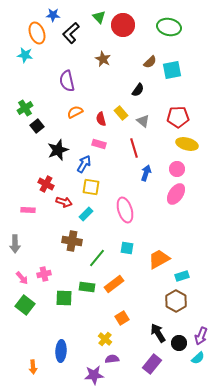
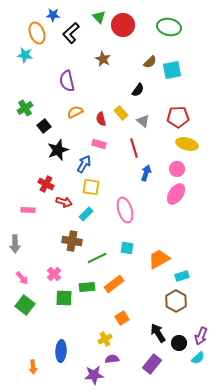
black square at (37, 126): moved 7 px right
green line at (97, 258): rotated 24 degrees clockwise
pink cross at (44, 274): moved 10 px right; rotated 32 degrees counterclockwise
green rectangle at (87, 287): rotated 14 degrees counterclockwise
yellow cross at (105, 339): rotated 24 degrees clockwise
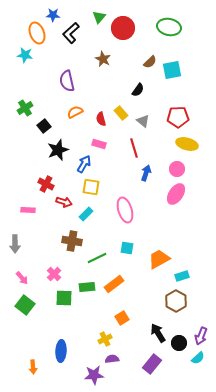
green triangle at (99, 17): rotated 24 degrees clockwise
red circle at (123, 25): moved 3 px down
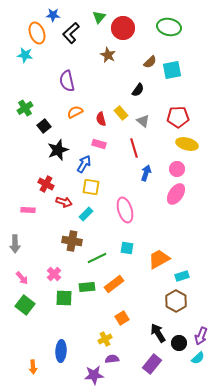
brown star at (103, 59): moved 5 px right, 4 px up
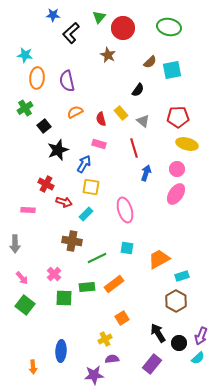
orange ellipse at (37, 33): moved 45 px down; rotated 25 degrees clockwise
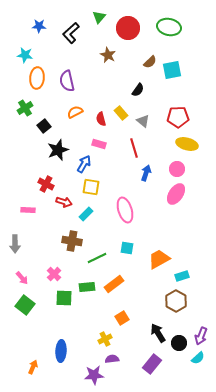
blue star at (53, 15): moved 14 px left, 11 px down
red circle at (123, 28): moved 5 px right
orange arrow at (33, 367): rotated 152 degrees counterclockwise
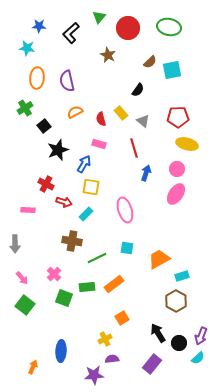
cyan star at (25, 55): moved 2 px right, 7 px up
green square at (64, 298): rotated 18 degrees clockwise
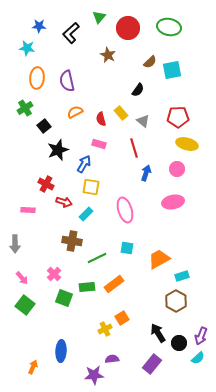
pink ellipse at (176, 194): moved 3 px left, 8 px down; rotated 45 degrees clockwise
yellow cross at (105, 339): moved 10 px up
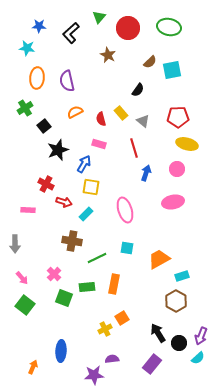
orange rectangle at (114, 284): rotated 42 degrees counterclockwise
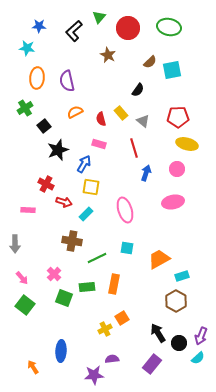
black L-shape at (71, 33): moved 3 px right, 2 px up
orange arrow at (33, 367): rotated 56 degrees counterclockwise
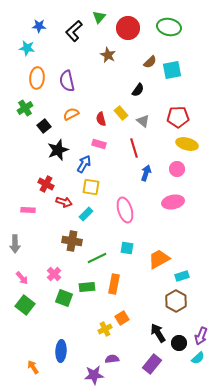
orange semicircle at (75, 112): moved 4 px left, 2 px down
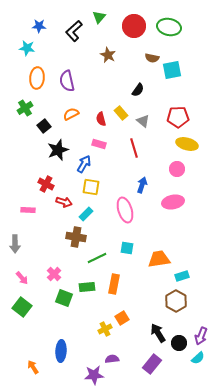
red circle at (128, 28): moved 6 px right, 2 px up
brown semicircle at (150, 62): moved 2 px right, 4 px up; rotated 56 degrees clockwise
blue arrow at (146, 173): moved 4 px left, 12 px down
brown cross at (72, 241): moved 4 px right, 4 px up
orange trapezoid at (159, 259): rotated 20 degrees clockwise
green square at (25, 305): moved 3 px left, 2 px down
